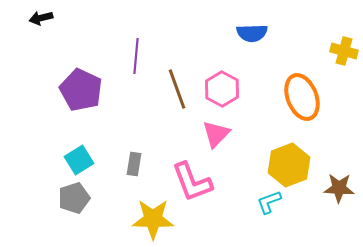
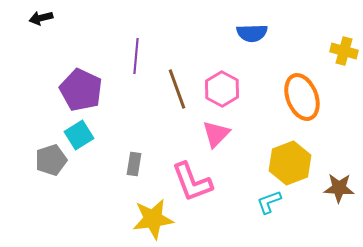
cyan square: moved 25 px up
yellow hexagon: moved 1 px right, 2 px up
gray pentagon: moved 23 px left, 38 px up
yellow star: rotated 9 degrees counterclockwise
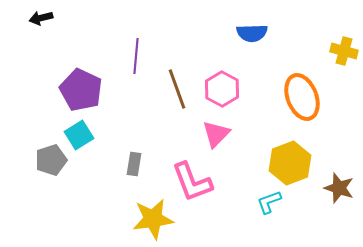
brown star: rotated 16 degrees clockwise
